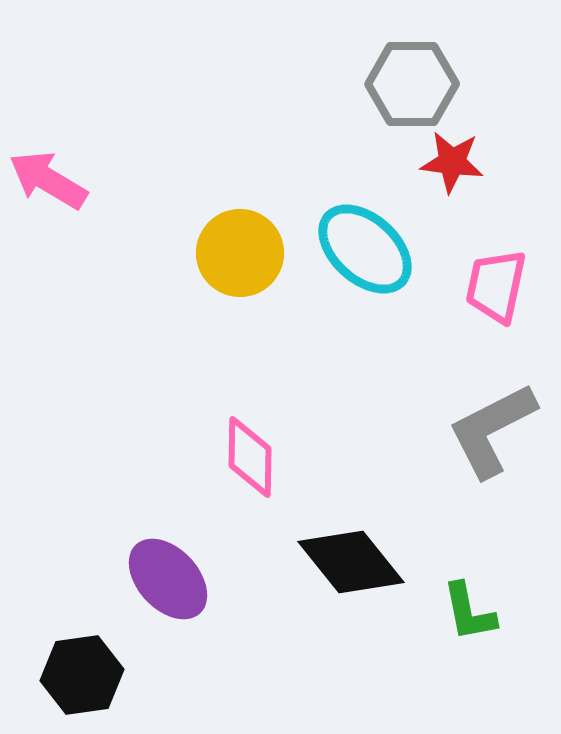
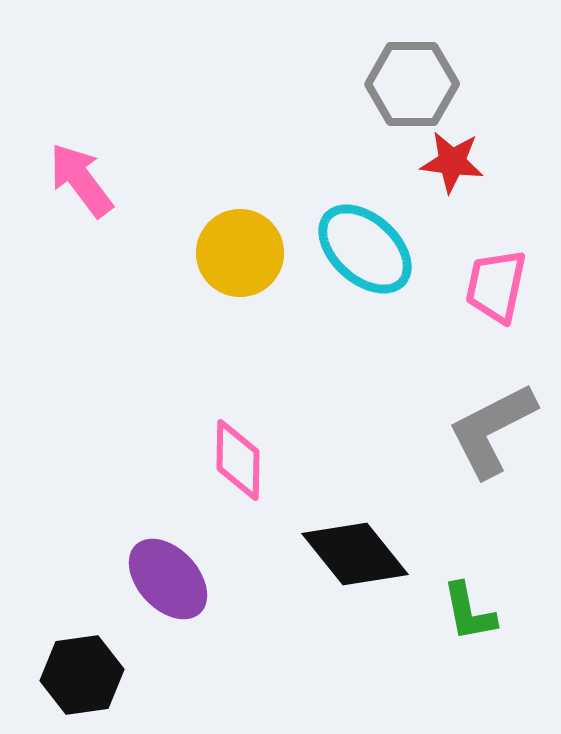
pink arrow: moved 33 px right; rotated 22 degrees clockwise
pink diamond: moved 12 px left, 3 px down
black diamond: moved 4 px right, 8 px up
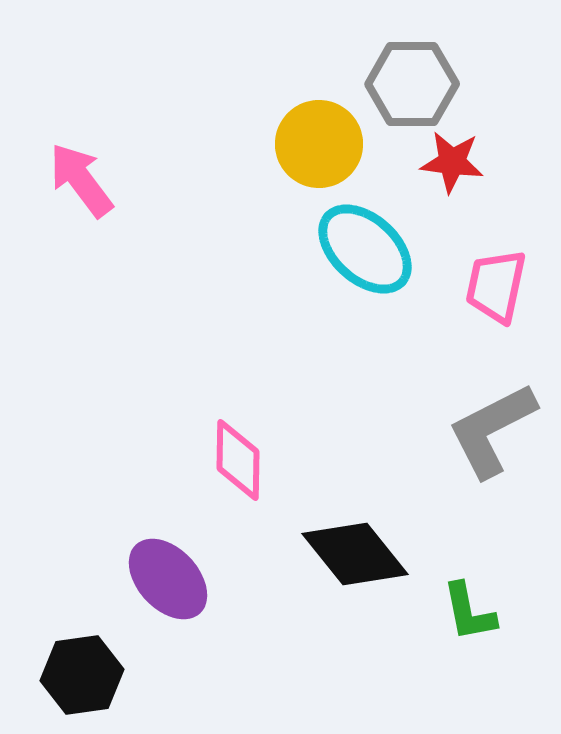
yellow circle: moved 79 px right, 109 px up
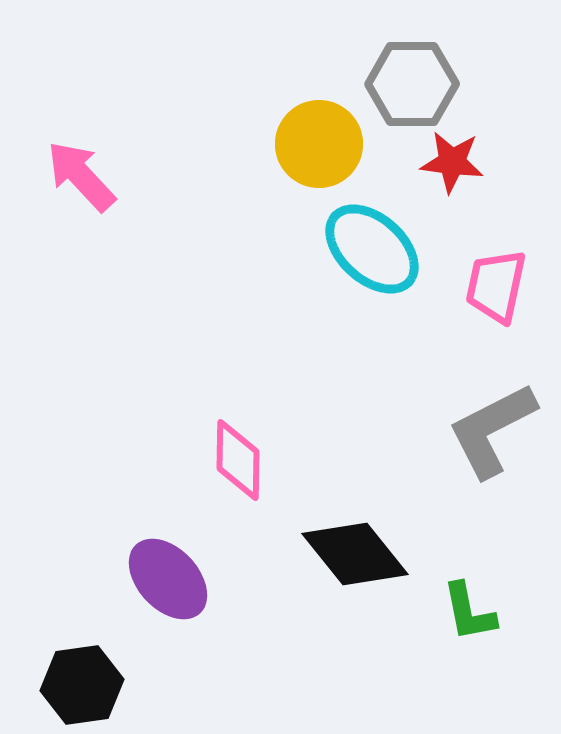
pink arrow: moved 4 px up; rotated 6 degrees counterclockwise
cyan ellipse: moved 7 px right
black hexagon: moved 10 px down
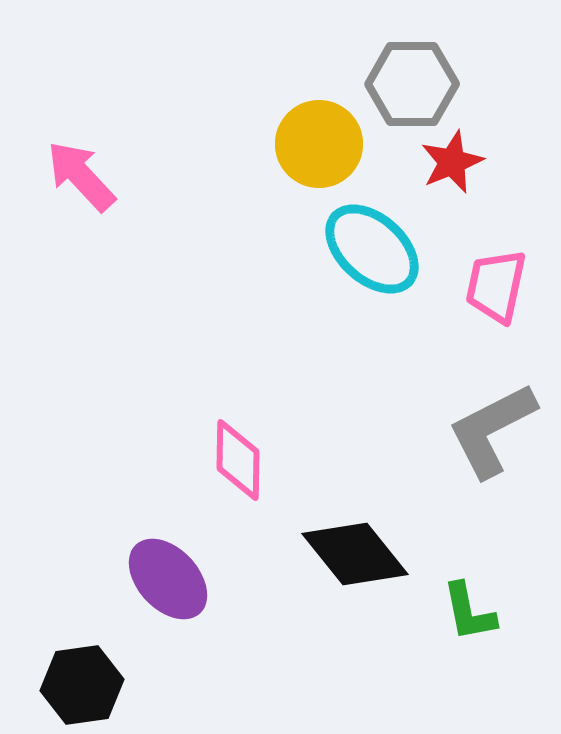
red star: rotated 30 degrees counterclockwise
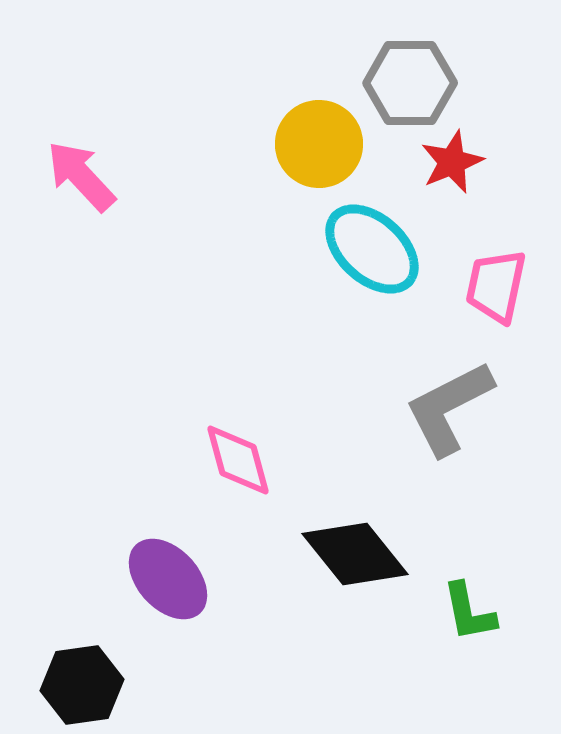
gray hexagon: moved 2 px left, 1 px up
gray L-shape: moved 43 px left, 22 px up
pink diamond: rotated 16 degrees counterclockwise
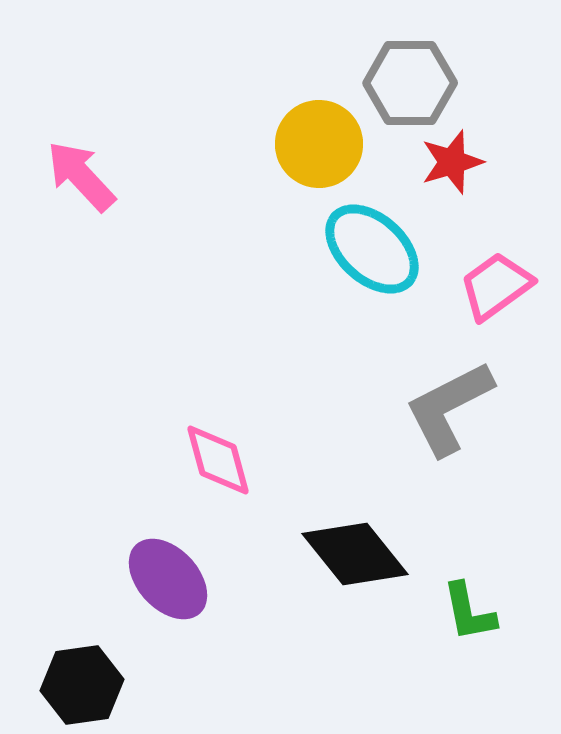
red star: rotated 6 degrees clockwise
pink trapezoid: rotated 42 degrees clockwise
pink diamond: moved 20 px left
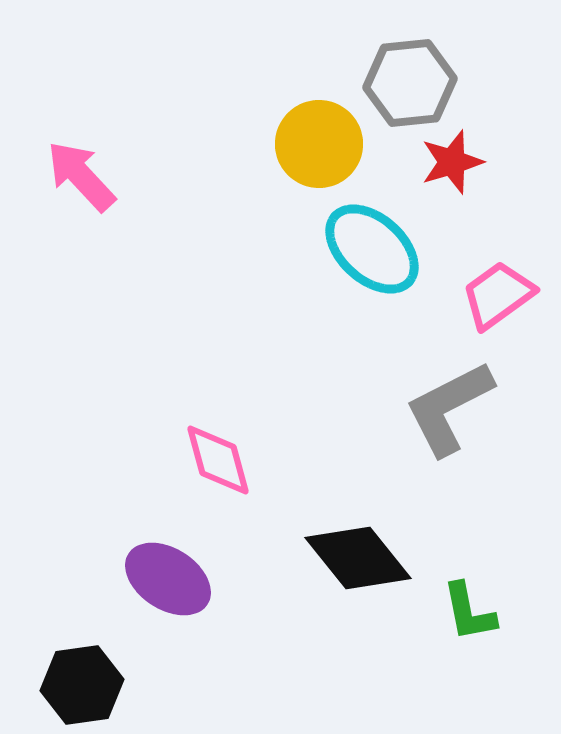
gray hexagon: rotated 6 degrees counterclockwise
pink trapezoid: moved 2 px right, 9 px down
black diamond: moved 3 px right, 4 px down
purple ellipse: rotated 14 degrees counterclockwise
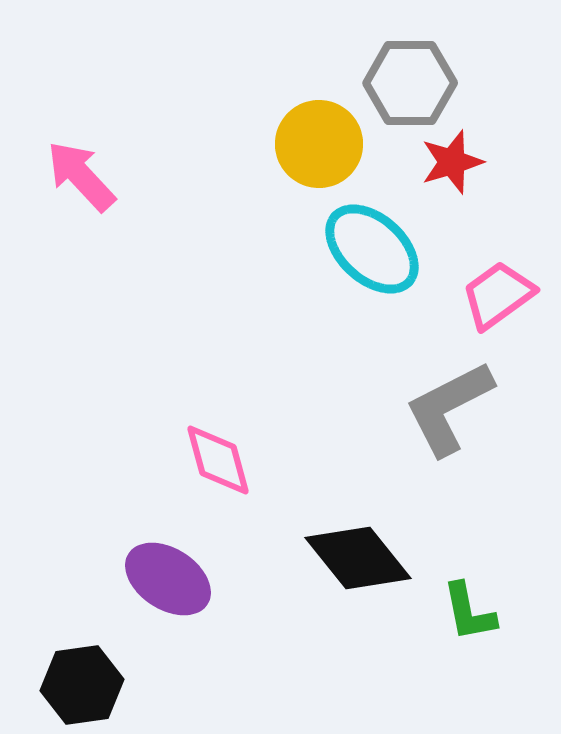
gray hexagon: rotated 6 degrees clockwise
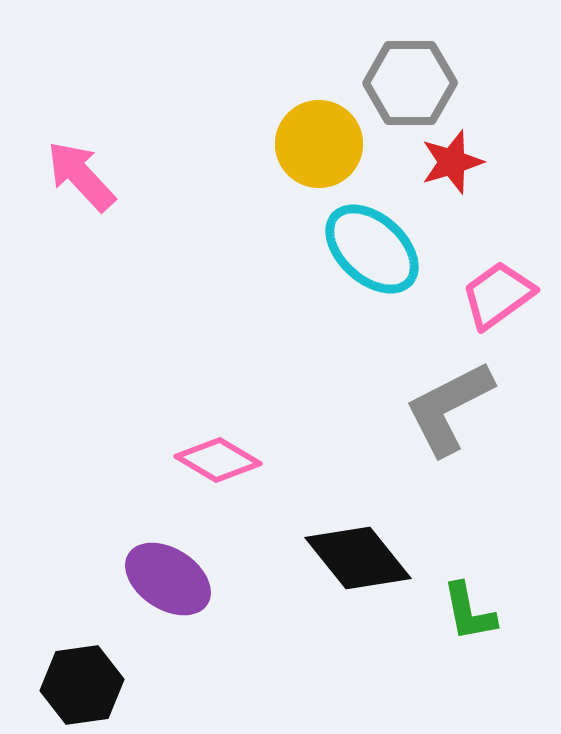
pink diamond: rotated 44 degrees counterclockwise
